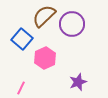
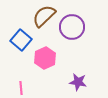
purple circle: moved 3 px down
blue square: moved 1 px left, 1 px down
purple star: rotated 30 degrees clockwise
pink line: rotated 32 degrees counterclockwise
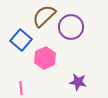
purple circle: moved 1 px left
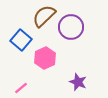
purple star: rotated 12 degrees clockwise
pink line: rotated 56 degrees clockwise
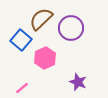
brown semicircle: moved 3 px left, 3 px down
purple circle: moved 1 px down
pink line: moved 1 px right
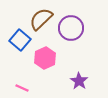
blue square: moved 1 px left
purple star: moved 1 px right, 1 px up; rotated 12 degrees clockwise
pink line: rotated 64 degrees clockwise
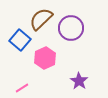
pink line: rotated 56 degrees counterclockwise
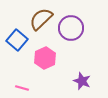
blue square: moved 3 px left
purple star: moved 3 px right; rotated 12 degrees counterclockwise
pink line: rotated 48 degrees clockwise
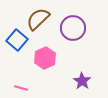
brown semicircle: moved 3 px left
purple circle: moved 2 px right
purple star: rotated 12 degrees clockwise
pink line: moved 1 px left
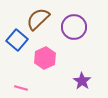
purple circle: moved 1 px right, 1 px up
